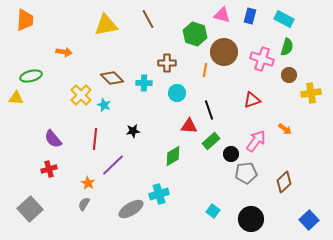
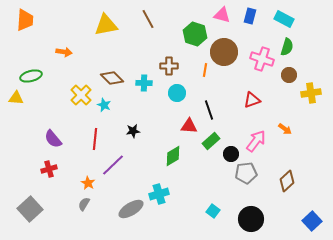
brown cross at (167, 63): moved 2 px right, 3 px down
brown diamond at (284, 182): moved 3 px right, 1 px up
blue square at (309, 220): moved 3 px right, 1 px down
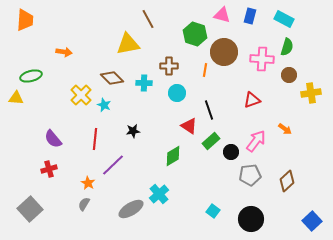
yellow triangle at (106, 25): moved 22 px right, 19 px down
pink cross at (262, 59): rotated 15 degrees counterclockwise
red triangle at (189, 126): rotated 30 degrees clockwise
black circle at (231, 154): moved 2 px up
gray pentagon at (246, 173): moved 4 px right, 2 px down
cyan cross at (159, 194): rotated 24 degrees counterclockwise
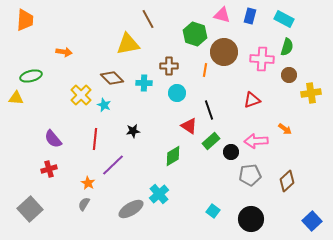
pink arrow at (256, 141): rotated 130 degrees counterclockwise
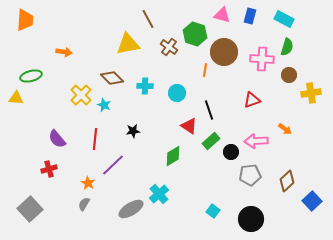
brown cross at (169, 66): moved 19 px up; rotated 36 degrees clockwise
cyan cross at (144, 83): moved 1 px right, 3 px down
purple semicircle at (53, 139): moved 4 px right
blue square at (312, 221): moved 20 px up
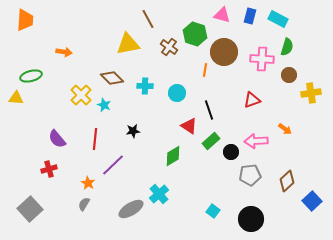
cyan rectangle at (284, 19): moved 6 px left
